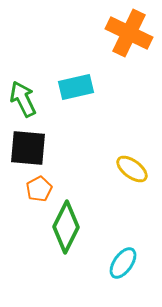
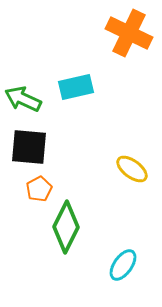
green arrow: rotated 39 degrees counterclockwise
black square: moved 1 px right, 1 px up
cyan ellipse: moved 2 px down
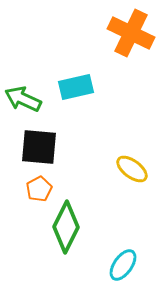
orange cross: moved 2 px right
black square: moved 10 px right
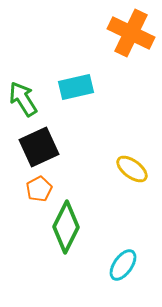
green arrow: rotated 33 degrees clockwise
black square: rotated 30 degrees counterclockwise
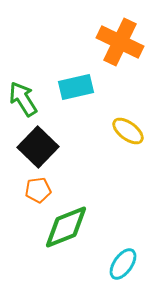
orange cross: moved 11 px left, 9 px down
black square: moved 1 px left; rotated 21 degrees counterclockwise
yellow ellipse: moved 4 px left, 38 px up
orange pentagon: moved 1 px left, 1 px down; rotated 20 degrees clockwise
green diamond: rotated 42 degrees clockwise
cyan ellipse: moved 1 px up
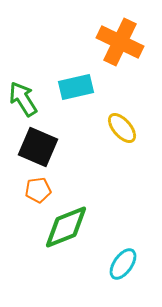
yellow ellipse: moved 6 px left, 3 px up; rotated 12 degrees clockwise
black square: rotated 21 degrees counterclockwise
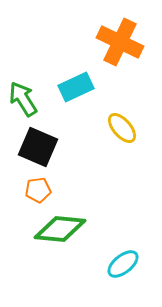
cyan rectangle: rotated 12 degrees counterclockwise
green diamond: moved 6 px left, 2 px down; rotated 27 degrees clockwise
cyan ellipse: rotated 16 degrees clockwise
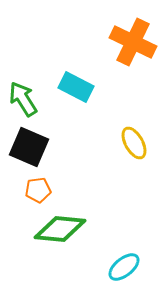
orange cross: moved 13 px right
cyan rectangle: rotated 52 degrees clockwise
yellow ellipse: moved 12 px right, 15 px down; rotated 12 degrees clockwise
black square: moved 9 px left
cyan ellipse: moved 1 px right, 3 px down
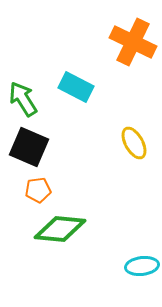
cyan ellipse: moved 18 px right, 1 px up; rotated 32 degrees clockwise
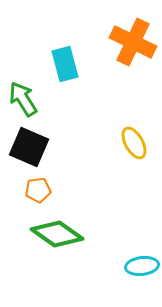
cyan rectangle: moved 11 px left, 23 px up; rotated 48 degrees clockwise
green diamond: moved 3 px left, 5 px down; rotated 30 degrees clockwise
